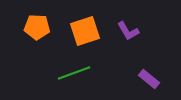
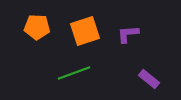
purple L-shape: moved 3 px down; rotated 115 degrees clockwise
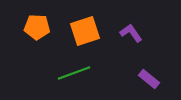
purple L-shape: moved 3 px right, 1 px up; rotated 60 degrees clockwise
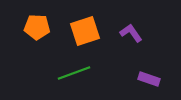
purple rectangle: rotated 20 degrees counterclockwise
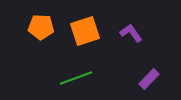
orange pentagon: moved 4 px right
green line: moved 2 px right, 5 px down
purple rectangle: rotated 65 degrees counterclockwise
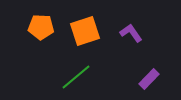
green line: moved 1 px up; rotated 20 degrees counterclockwise
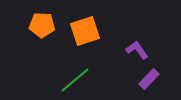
orange pentagon: moved 1 px right, 2 px up
purple L-shape: moved 6 px right, 17 px down
green line: moved 1 px left, 3 px down
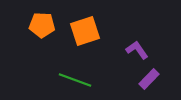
green line: rotated 60 degrees clockwise
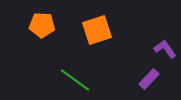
orange square: moved 12 px right, 1 px up
purple L-shape: moved 28 px right, 1 px up
green line: rotated 16 degrees clockwise
